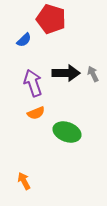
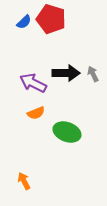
blue semicircle: moved 18 px up
purple arrow: rotated 44 degrees counterclockwise
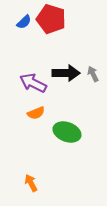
orange arrow: moved 7 px right, 2 px down
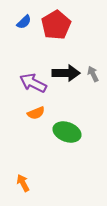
red pentagon: moved 5 px right, 6 px down; rotated 24 degrees clockwise
orange arrow: moved 8 px left
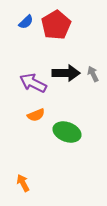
blue semicircle: moved 2 px right
orange semicircle: moved 2 px down
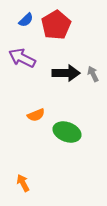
blue semicircle: moved 2 px up
purple arrow: moved 11 px left, 25 px up
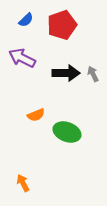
red pentagon: moved 6 px right; rotated 12 degrees clockwise
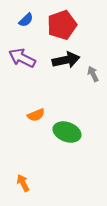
black arrow: moved 13 px up; rotated 12 degrees counterclockwise
